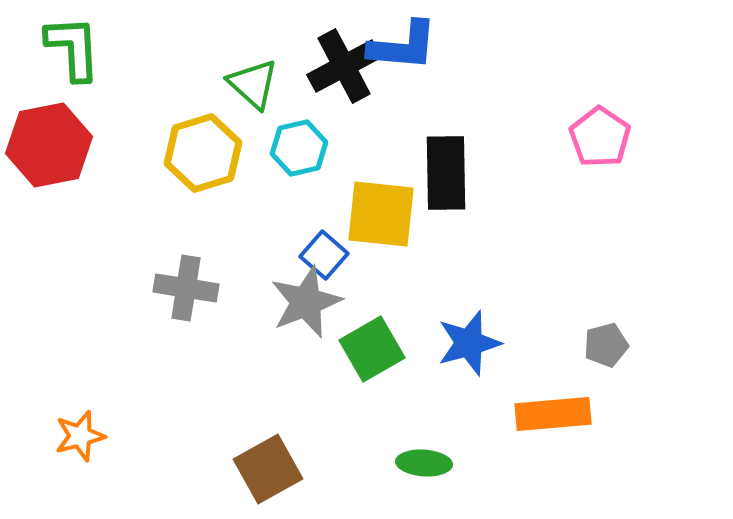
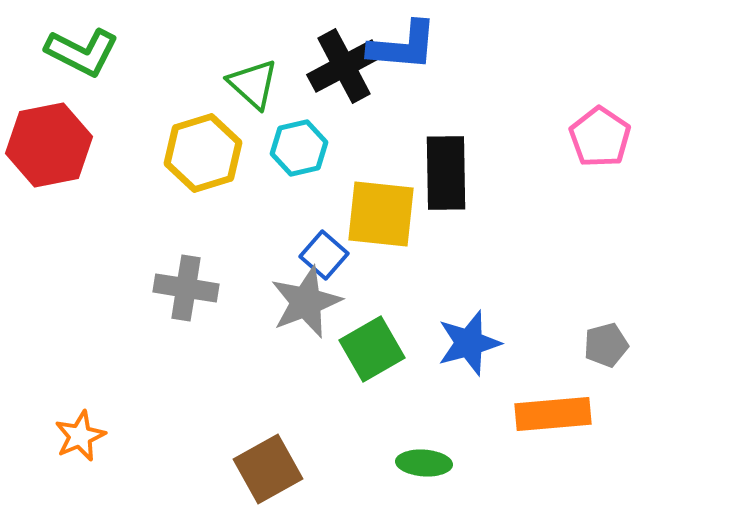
green L-shape: moved 9 px right, 4 px down; rotated 120 degrees clockwise
orange star: rotated 9 degrees counterclockwise
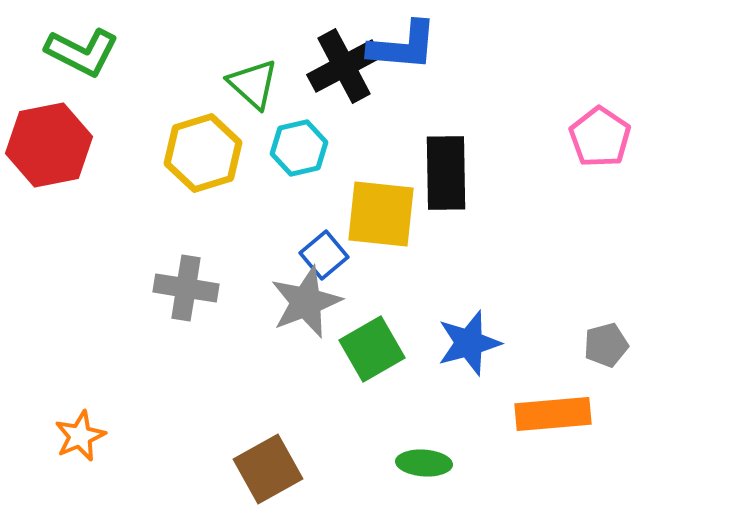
blue square: rotated 9 degrees clockwise
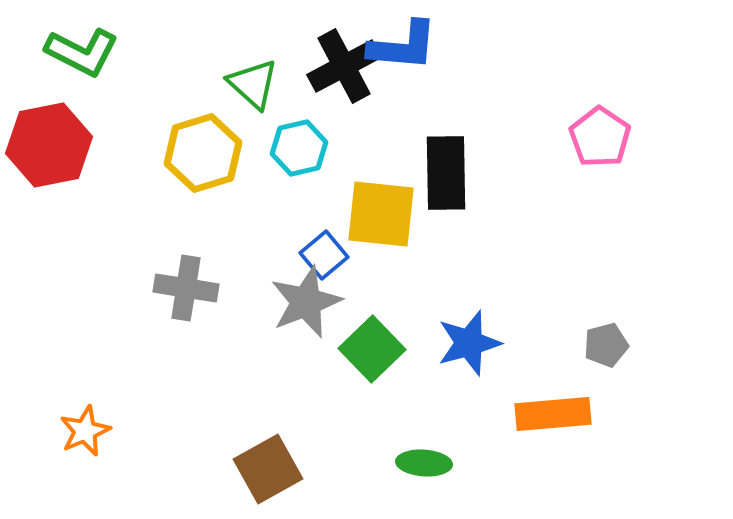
green square: rotated 14 degrees counterclockwise
orange star: moved 5 px right, 5 px up
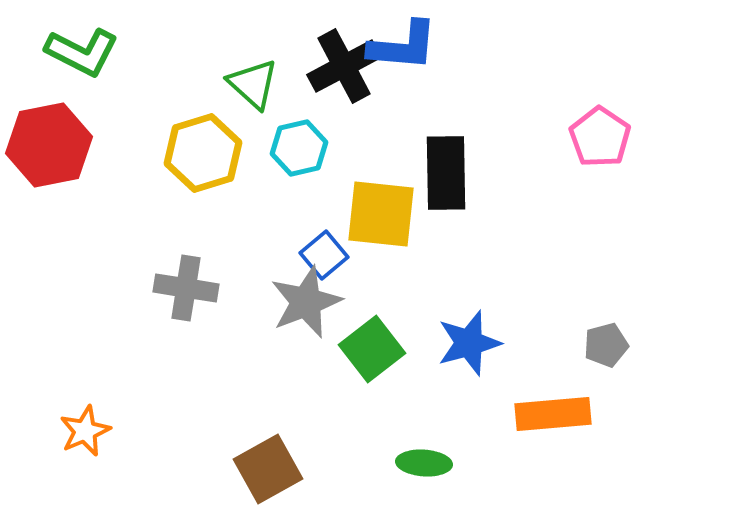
green square: rotated 6 degrees clockwise
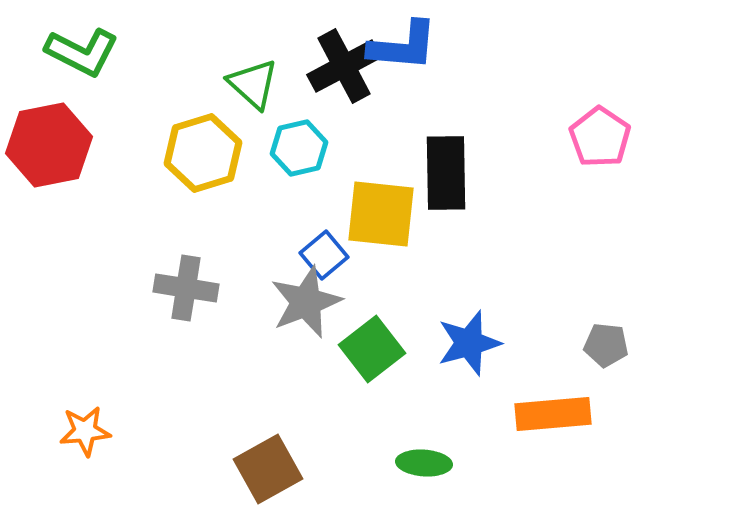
gray pentagon: rotated 21 degrees clockwise
orange star: rotated 18 degrees clockwise
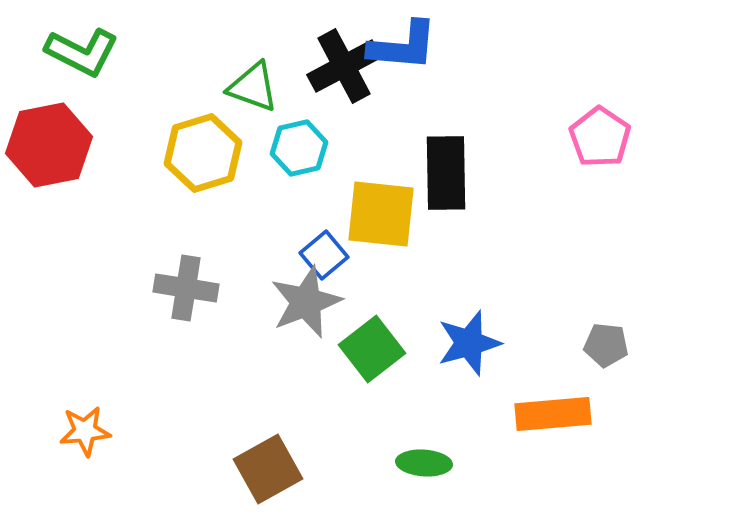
green triangle: moved 3 px down; rotated 22 degrees counterclockwise
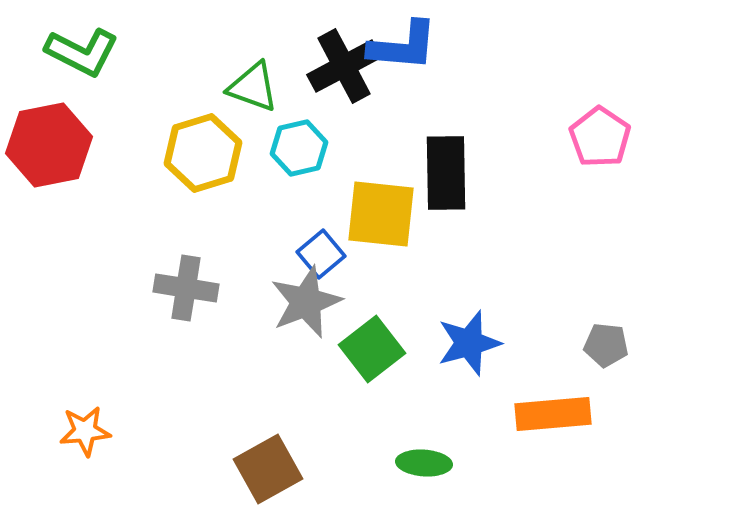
blue square: moved 3 px left, 1 px up
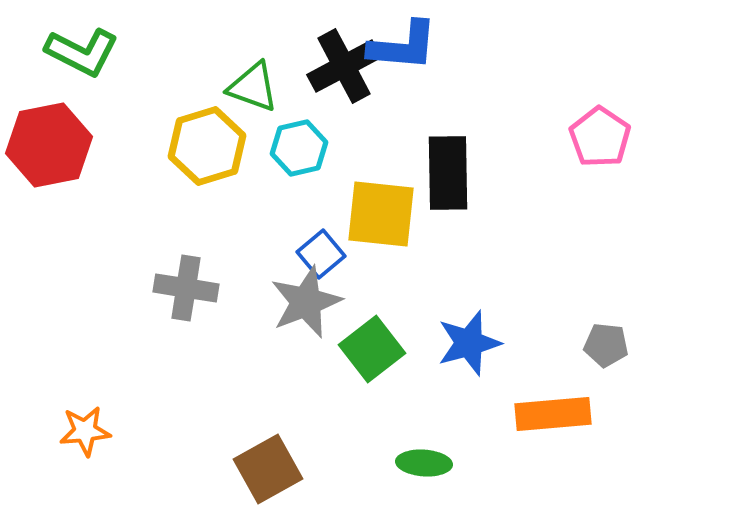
yellow hexagon: moved 4 px right, 7 px up
black rectangle: moved 2 px right
